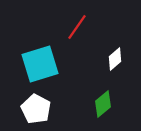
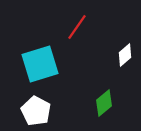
white diamond: moved 10 px right, 4 px up
green diamond: moved 1 px right, 1 px up
white pentagon: moved 2 px down
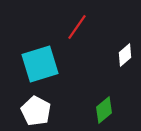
green diamond: moved 7 px down
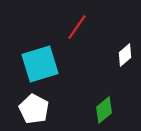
white pentagon: moved 2 px left, 2 px up
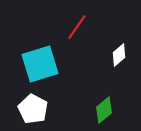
white diamond: moved 6 px left
white pentagon: moved 1 px left
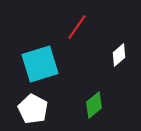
green diamond: moved 10 px left, 5 px up
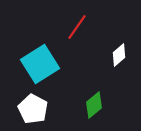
cyan square: rotated 15 degrees counterclockwise
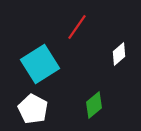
white diamond: moved 1 px up
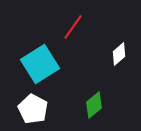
red line: moved 4 px left
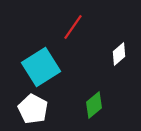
cyan square: moved 1 px right, 3 px down
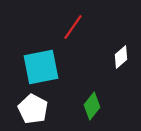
white diamond: moved 2 px right, 3 px down
cyan square: rotated 21 degrees clockwise
green diamond: moved 2 px left, 1 px down; rotated 12 degrees counterclockwise
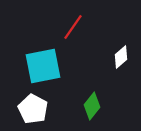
cyan square: moved 2 px right, 1 px up
